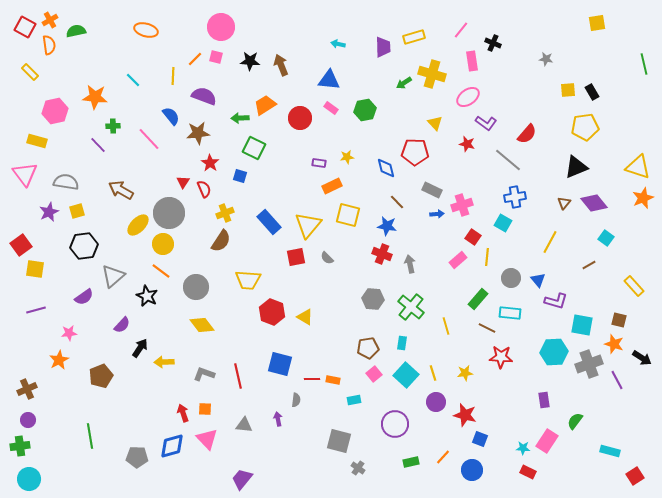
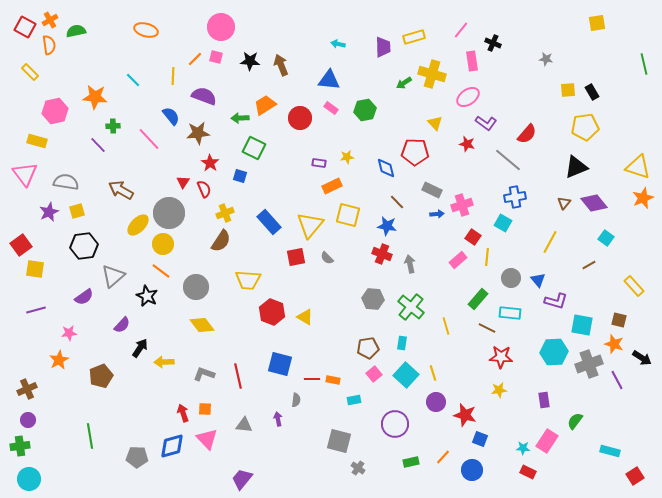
yellow triangle at (308, 225): moved 2 px right
yellow star at (465, 373): moved 34 px right, 17 px down
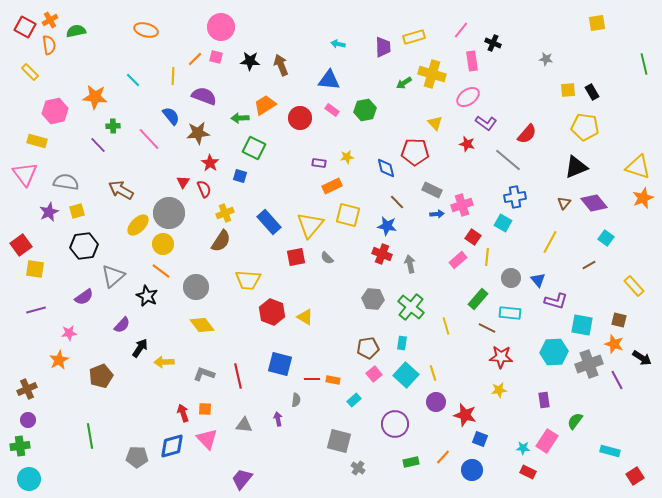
pink rectangle at (331, 108): moved 1 px right, 2 px down
yellow pentagon at (585, 127): rotated 16 degrees clockwise
cyan rectangle at (354, 400): rotated 32 degrees counterclockwise
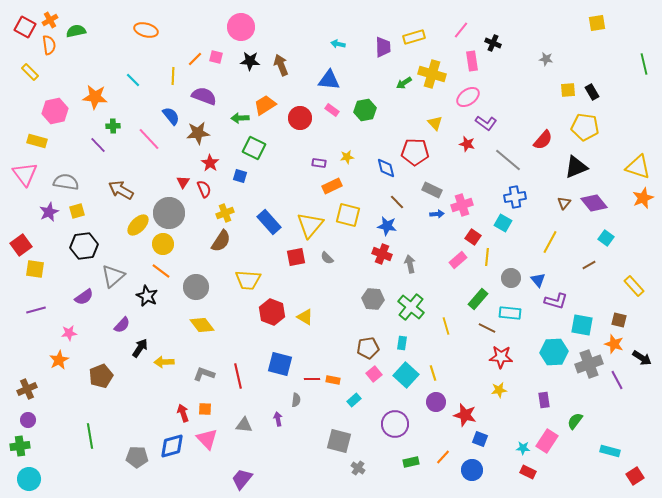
pink circle at (221, 27): moved 20 px right
red semicircle at (527, 134): moved 16 px right, 6 px down
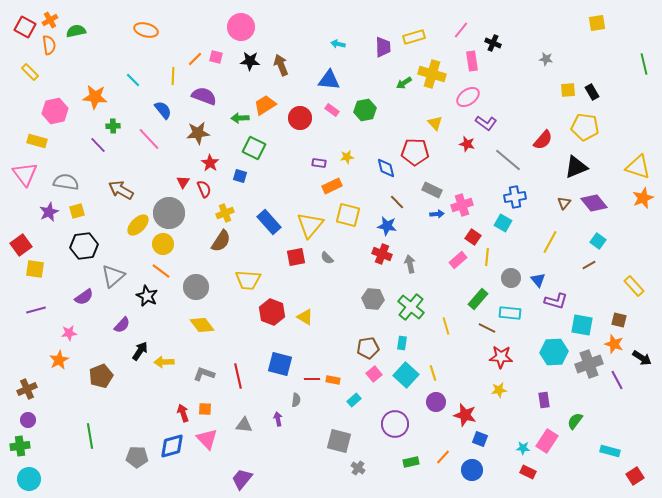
blue semicircle at (171, 116): moved 8 px left, 6 px up
cyan square at (606, 238): moved 8 px left, 3 px down
black arrow at (140, 348): moved 3 px down
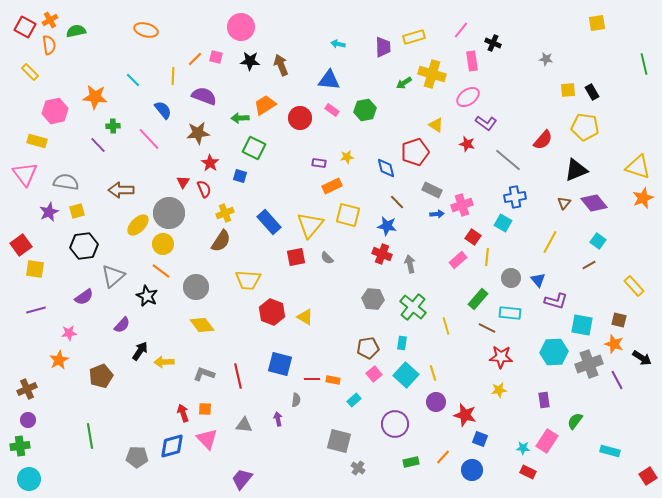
yellow triangle at (435, 123): moved 1 px right, 2 px down; rotated 14 degrees counterclockwise
red pentagon at (415, 152): rotated 20 degrees counterclockwise
black triangle at (576, 167): moved 3 px down
brown arrow at (121, 190): rotated 30 degrees counterclockwise
green cross at (411, 307): moved 2 px right
red square at (635, 476): moved 13 px right
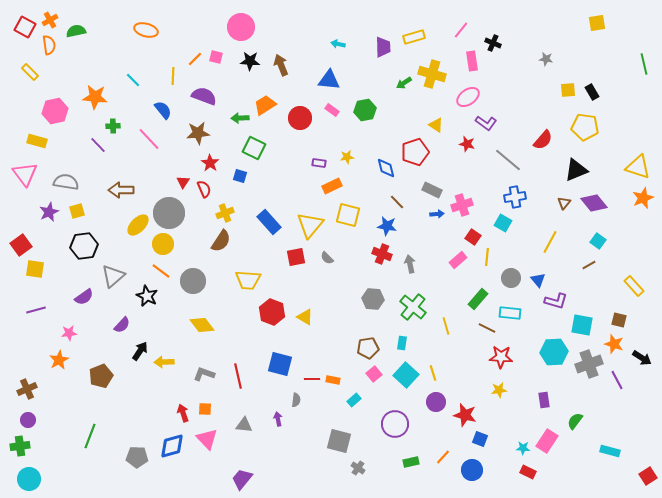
gray circle at (196, 287): moved 3 px left, 6 px up
green line at (90, 436): rotated 30 degrees clockwise
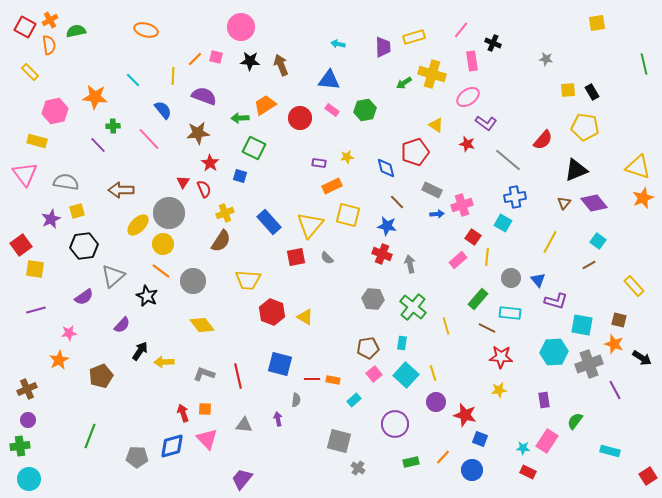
purple star at (49, 212): moved 2 px right, 7 px down
purple line at (617, 380): moved 2 px left, 10 px down
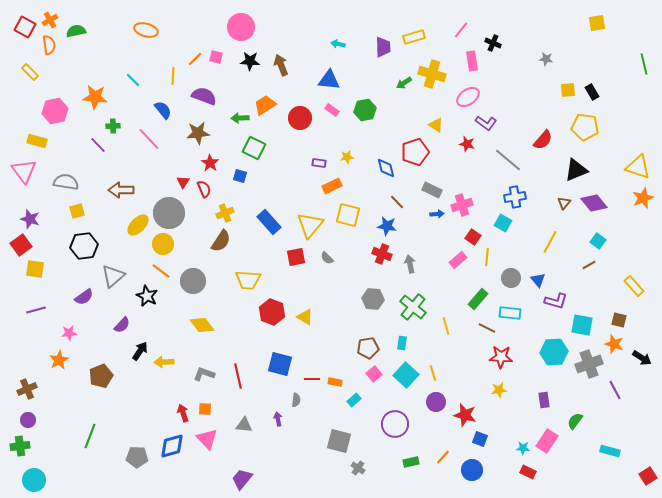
pink triangle at (25, 174): moved 1 px left, 3 px up
purple star at (51, 219): moved 21 px left; rotated 30 degrees counterclockwise
orange rectangle at (333, 380): moved 2 px right, 2 px down
cyan circle at (29, 479): moved 5 px right, 1 px down
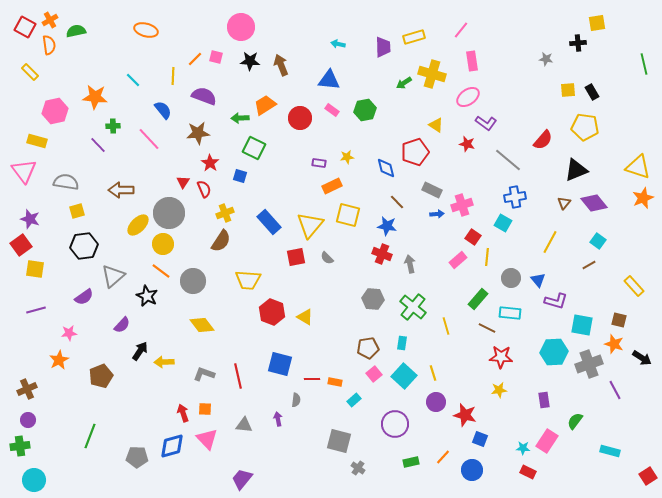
black cross at (493, 43): moved 85 px right; rotated 28 degrees counterclockwise
cyan square at (406, 375): moved 2 px left, 1 px down
